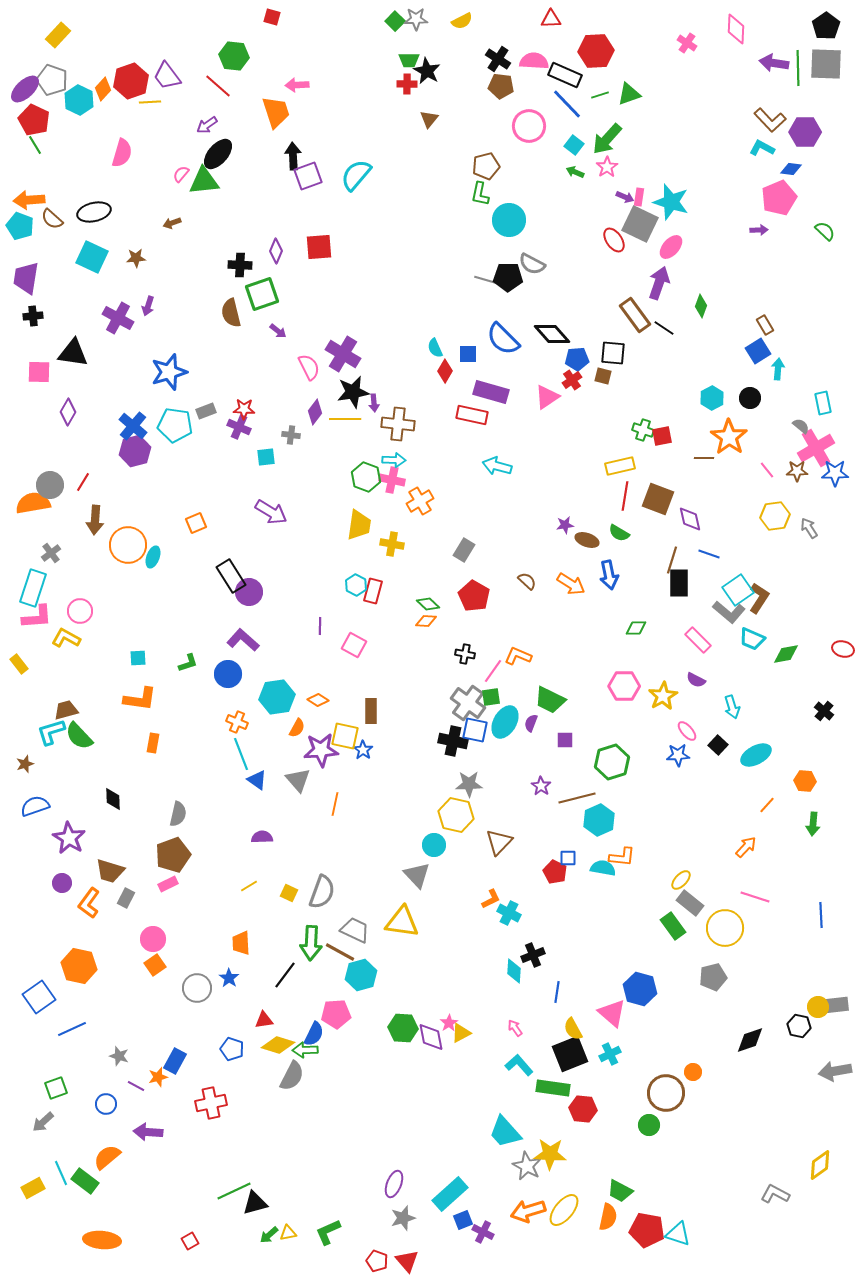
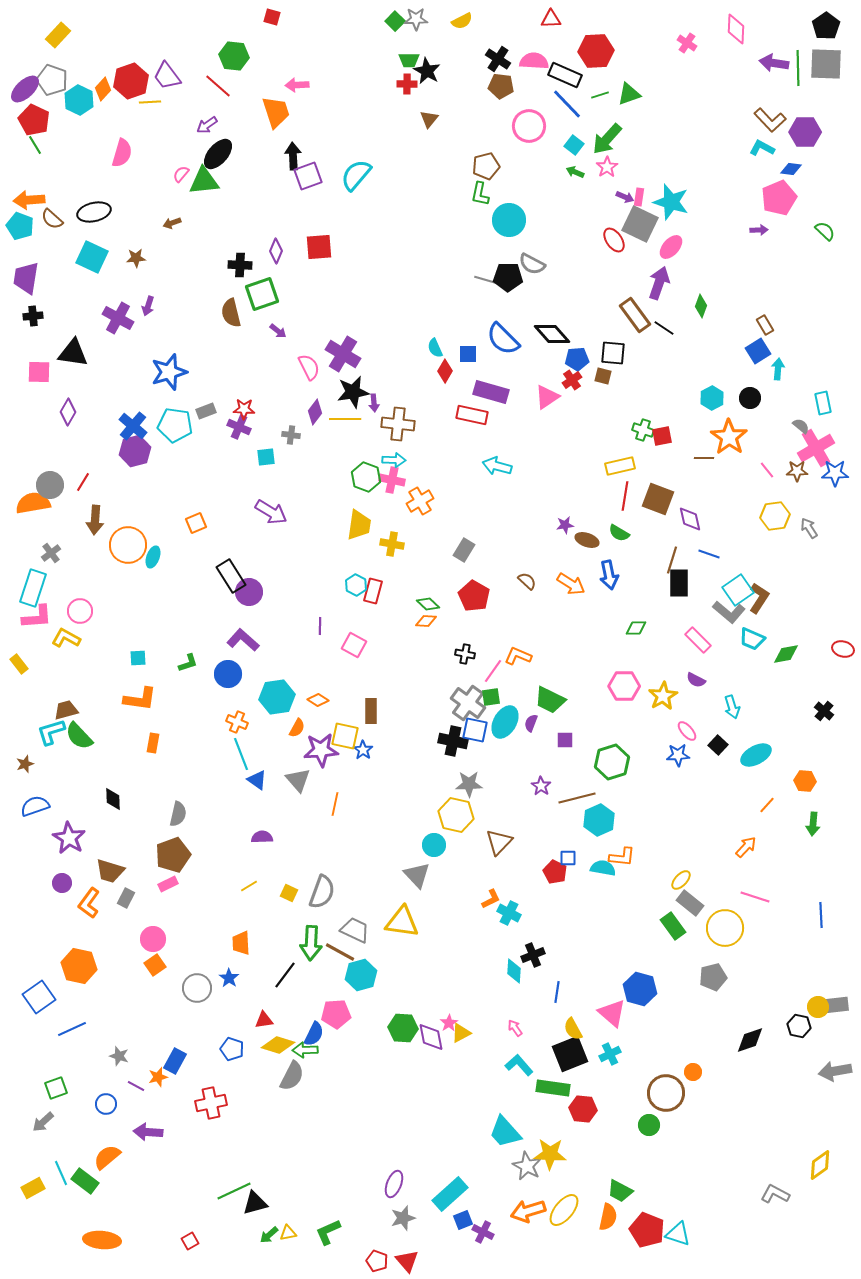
red pentagon at (647, 1230): rotated 12 degrees clockwise
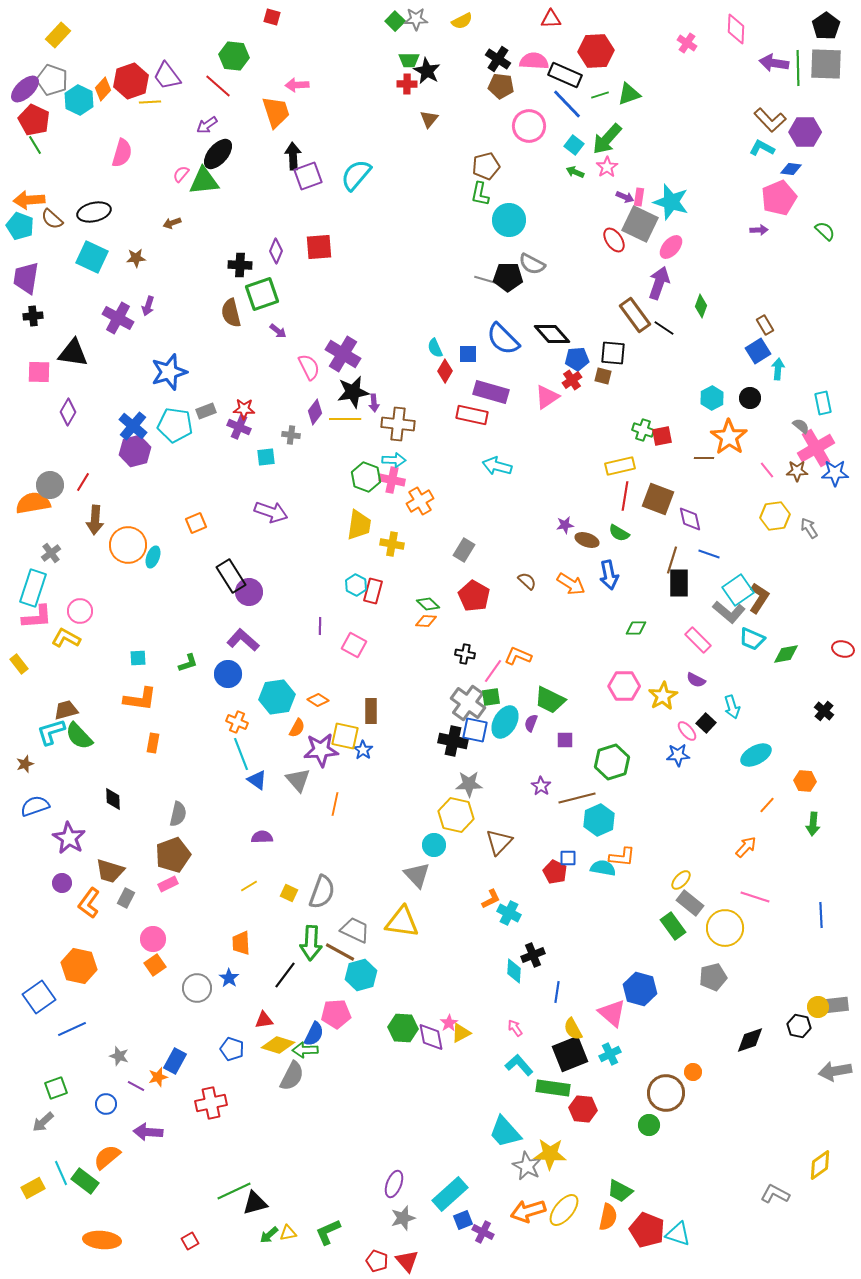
purple arrow at (271, 512): rotated 12 degrees counterclockwise
black square at (718, 745): moved 12 px left, 22 px up
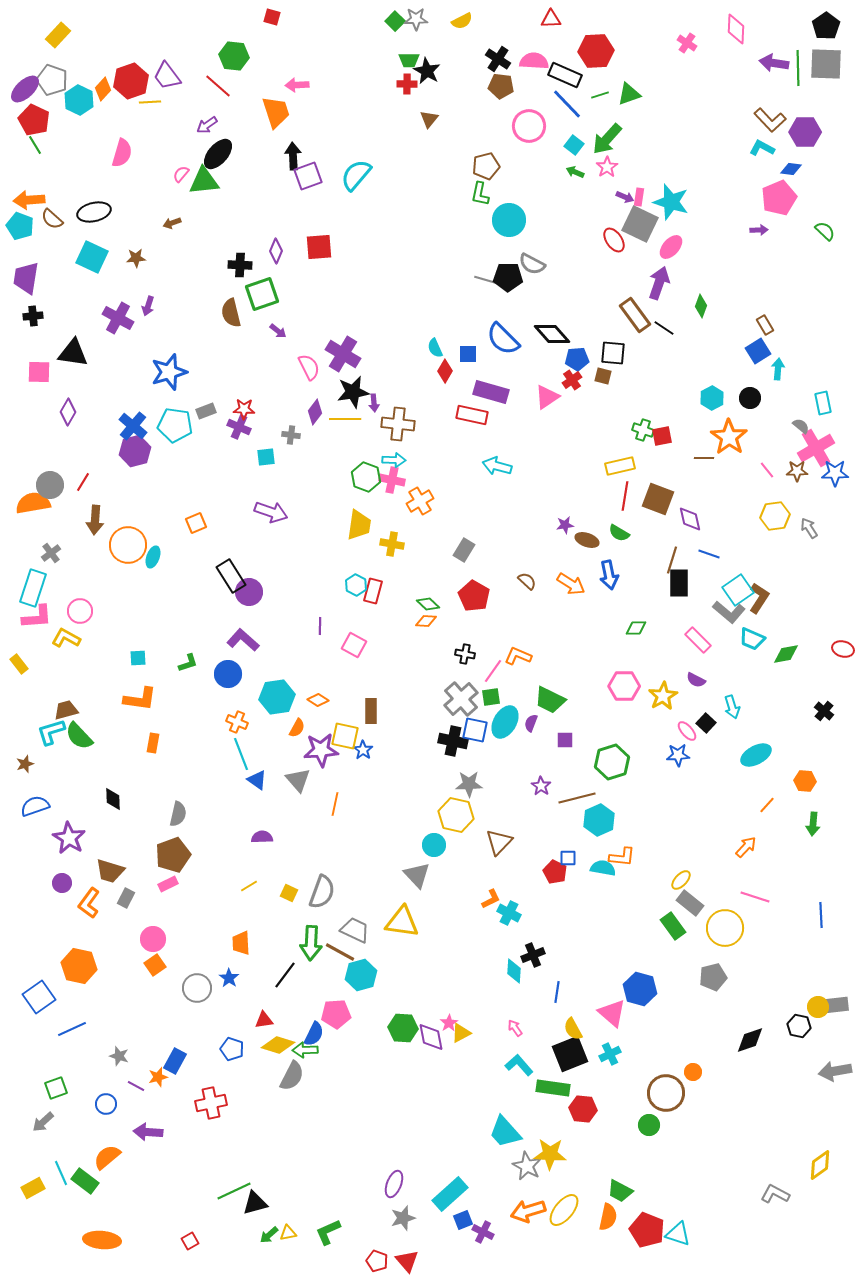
gray cross at (468, 703): moved 7 px left, 4 px up; rotated 12 degrees clockwise
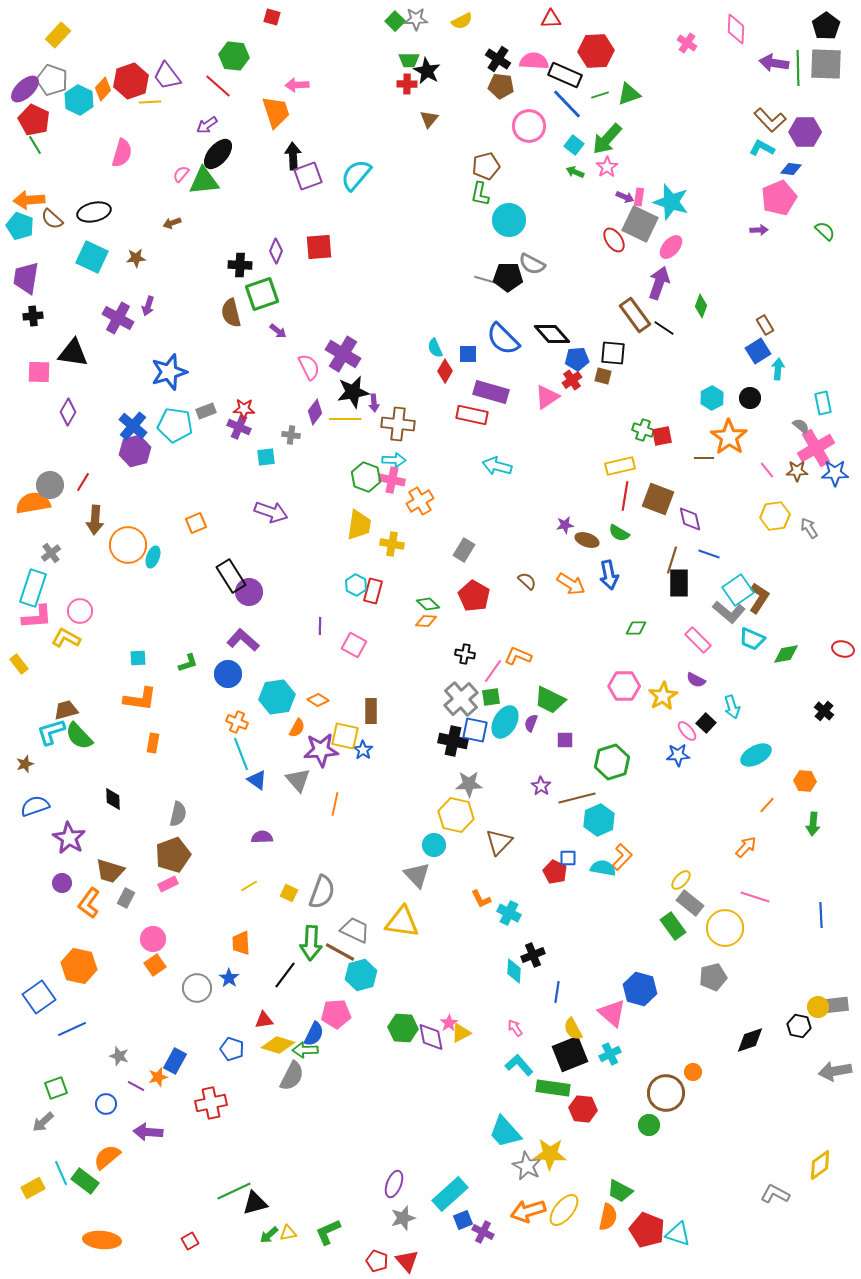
orange L-shape at (622, 857): rotated 52 degrees counterclockwise
orange L-shape at (491, 899): moved 10 px left; rotated 90 degrees clockwise
